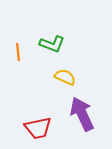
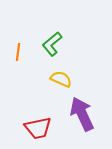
green L-shape: rotated 120 degrees clockwise
orange line: rotated 12 degrees clockwise
yellow semicircle: moved 4 px left, 2 px down
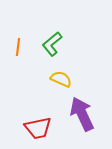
orange line: moved 5 px up
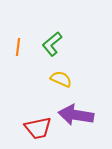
purple arrow: moved 6 px left, 1 px down; rotated 56 degrees counterclockwise
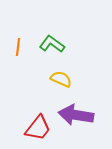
green L-shape: rotated 75 degrees clockwise
red trapezoid: rotated 40 degrees counterclockwise
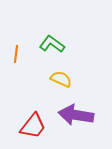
orange line: moved 2 px left, 7 px down
red trapezoid: moved 5 px left, 2 px up
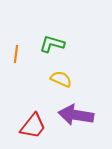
green L-shape: rotated 20 degrees counterclockwise
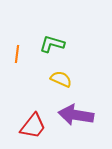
orange line: moved 1 px right
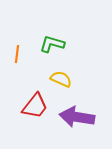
purple arrow: moved 1 px right, 2 px down
red trapezoid: moved 2 px right, 20 px up
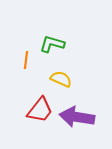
orange line: moved 9 px right, 6 px down
red trapezoid: moved 5 px right, 4 px down
